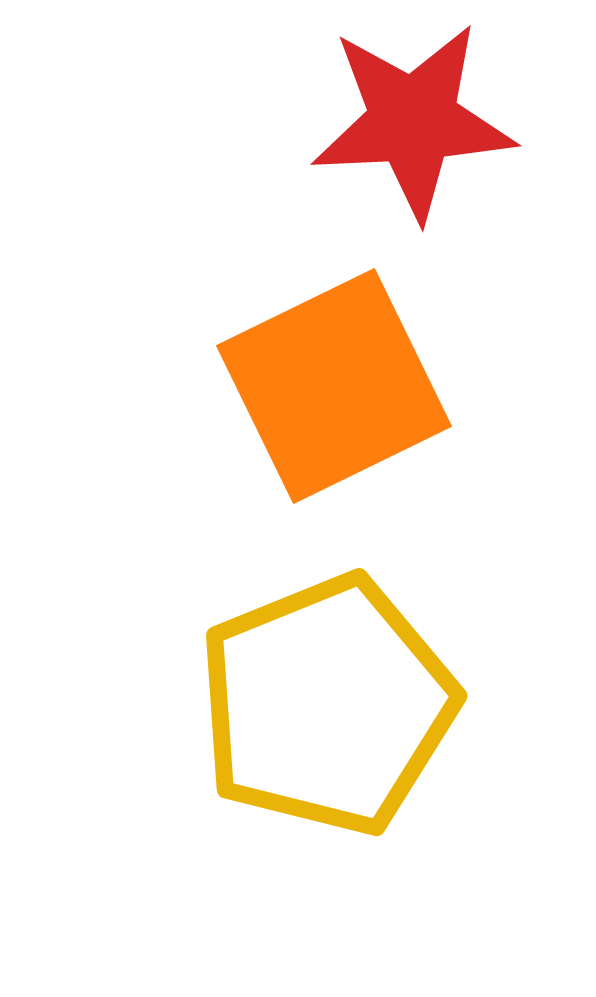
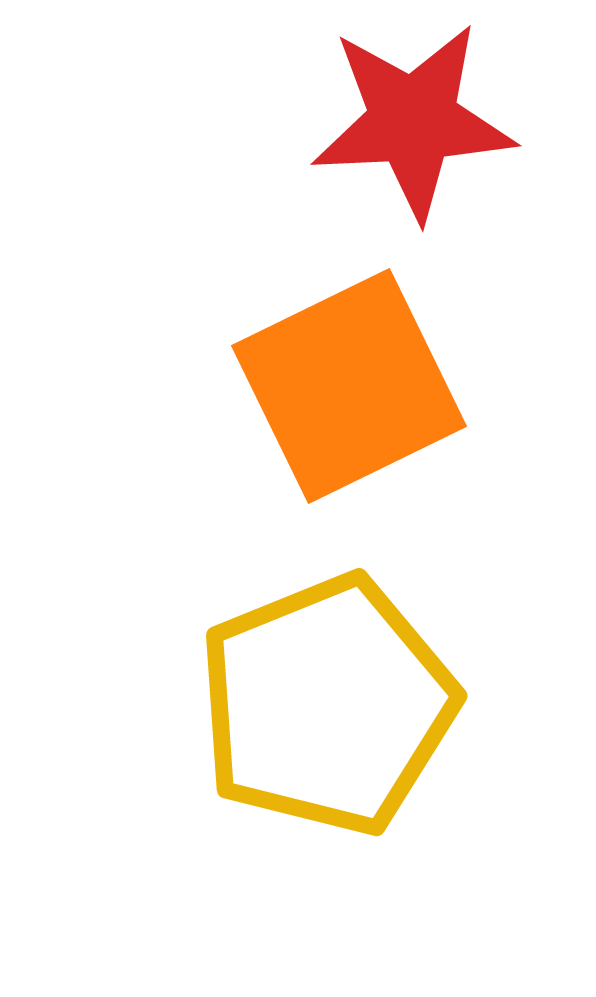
orange square: moved 15 px right
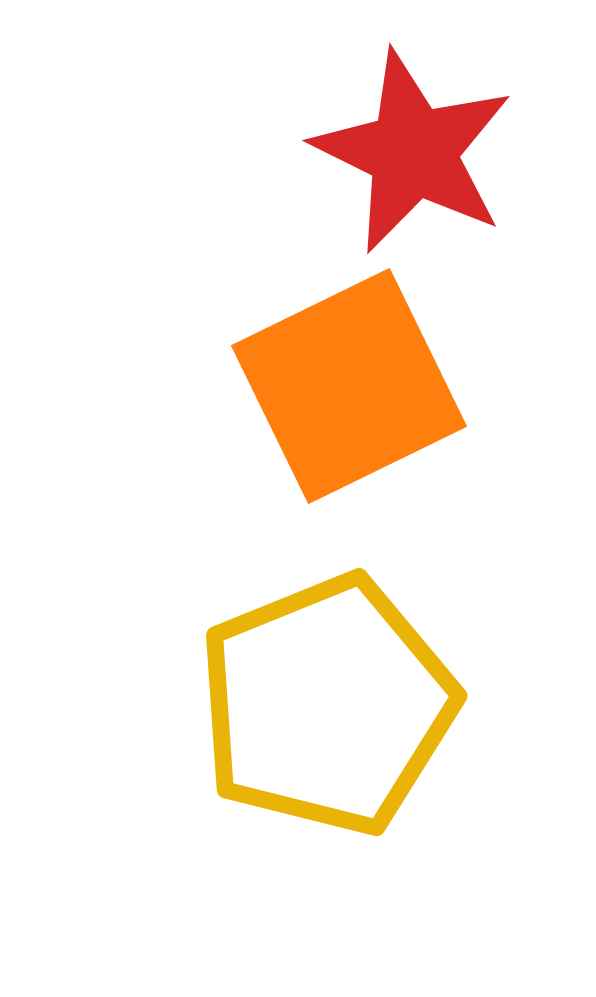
red star: moved 31 px down; rotated 29 degrees clockwise
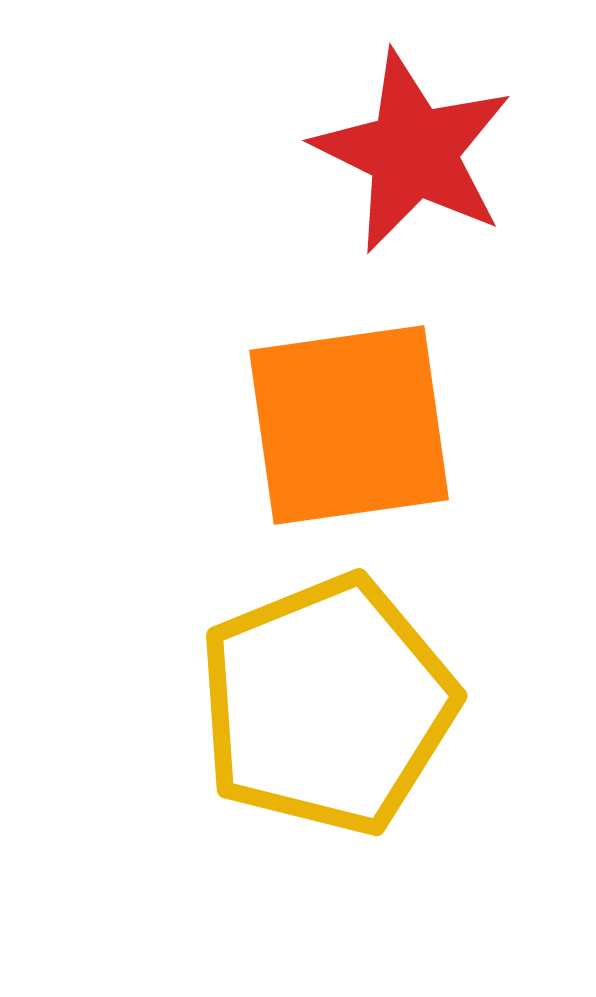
orange square: moved 39 px down; rotated 18 degrees clockwise
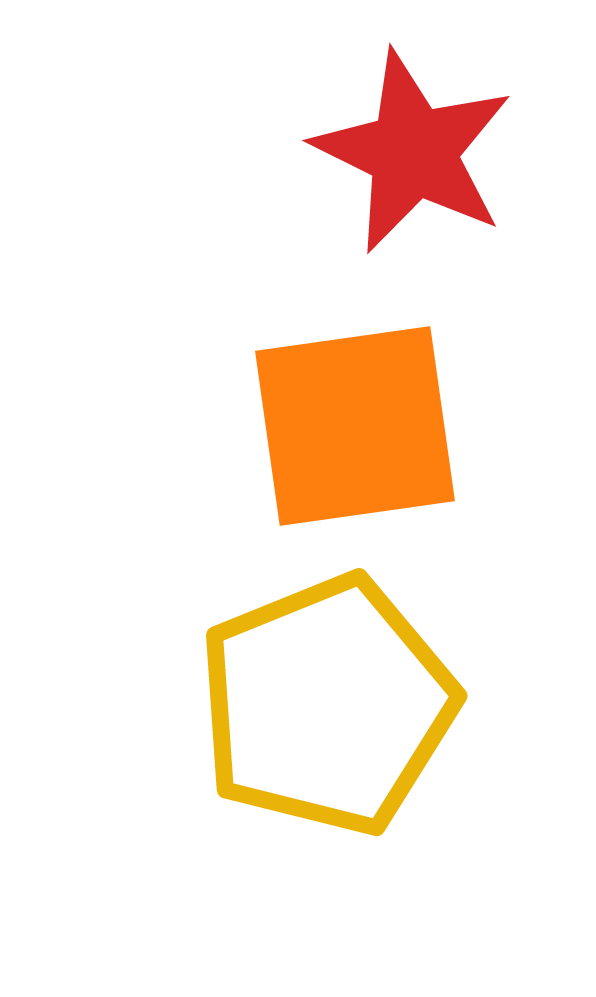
orange square: moved 6 px right, 1 px down
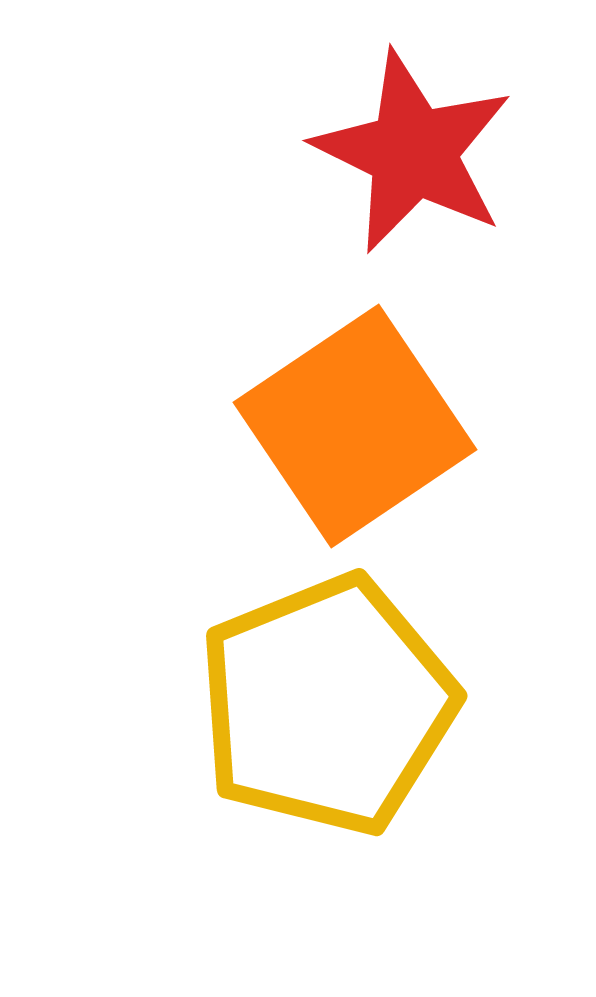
orange square: rotated 26 degrees counterclockwise
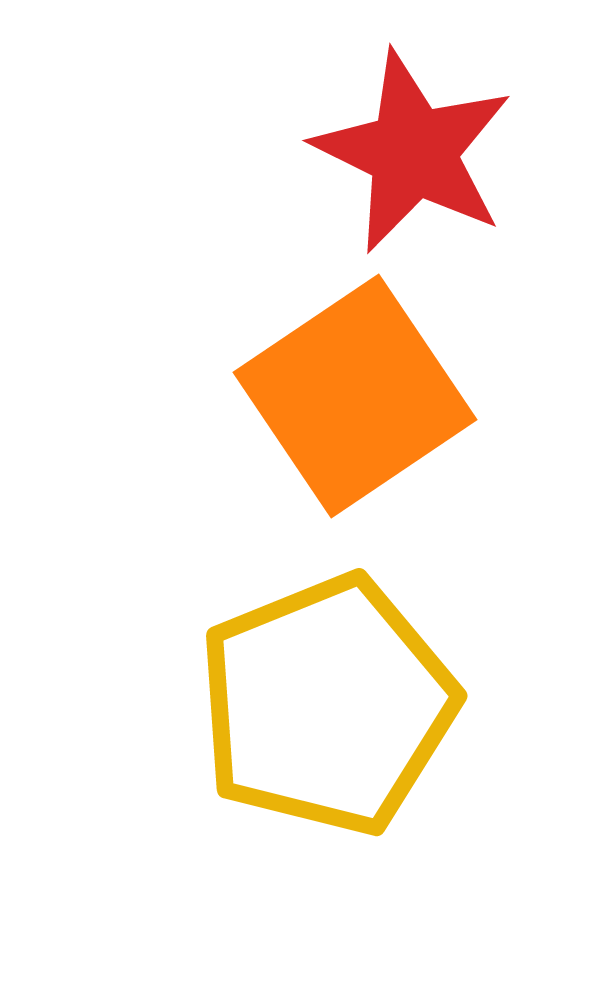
orange square: moved 30 px up
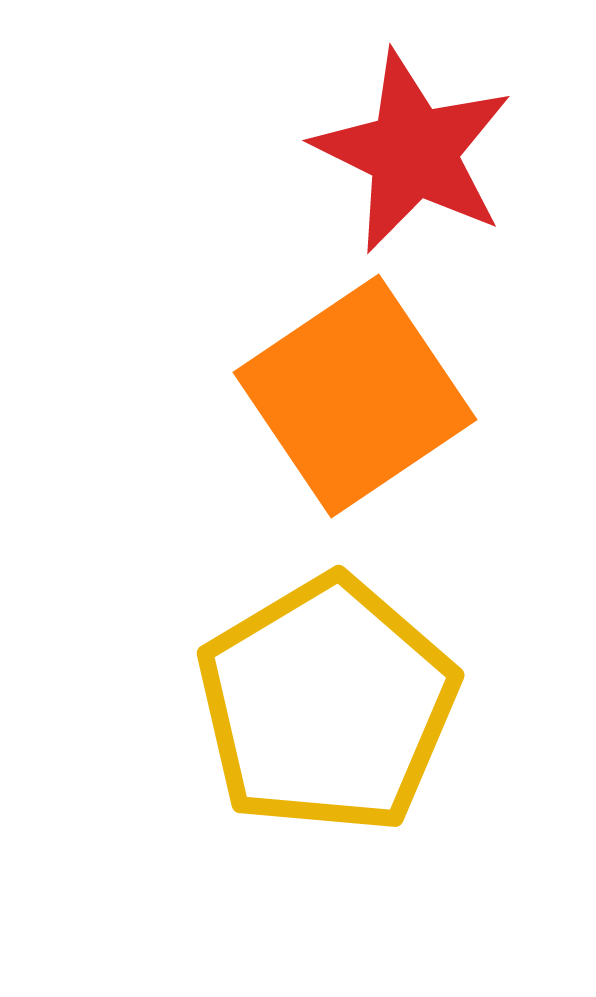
yellow pentagon: rotated 9 degrees counterclockwise
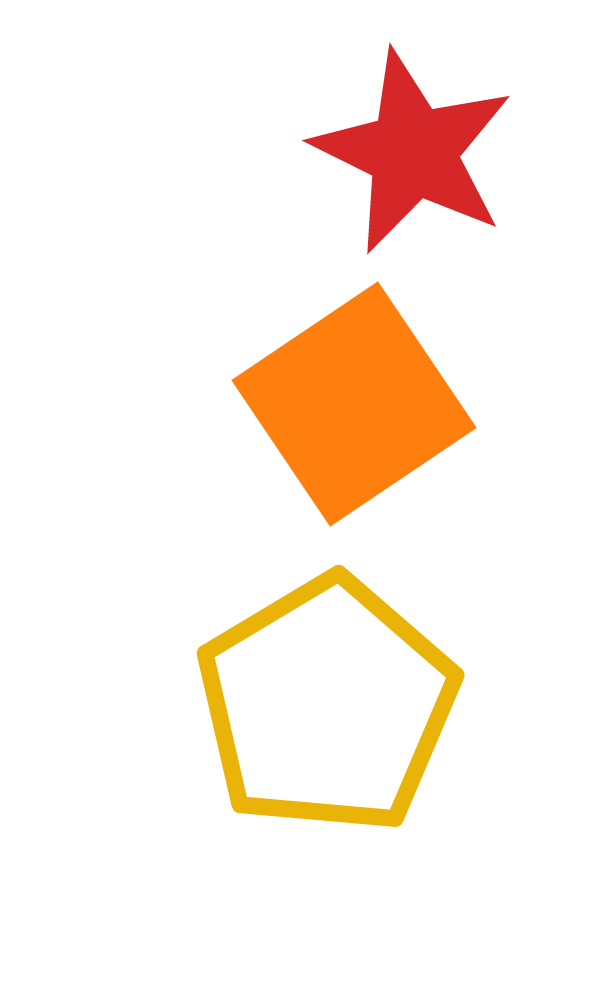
orange square: moved 1 px left, 8 px down
